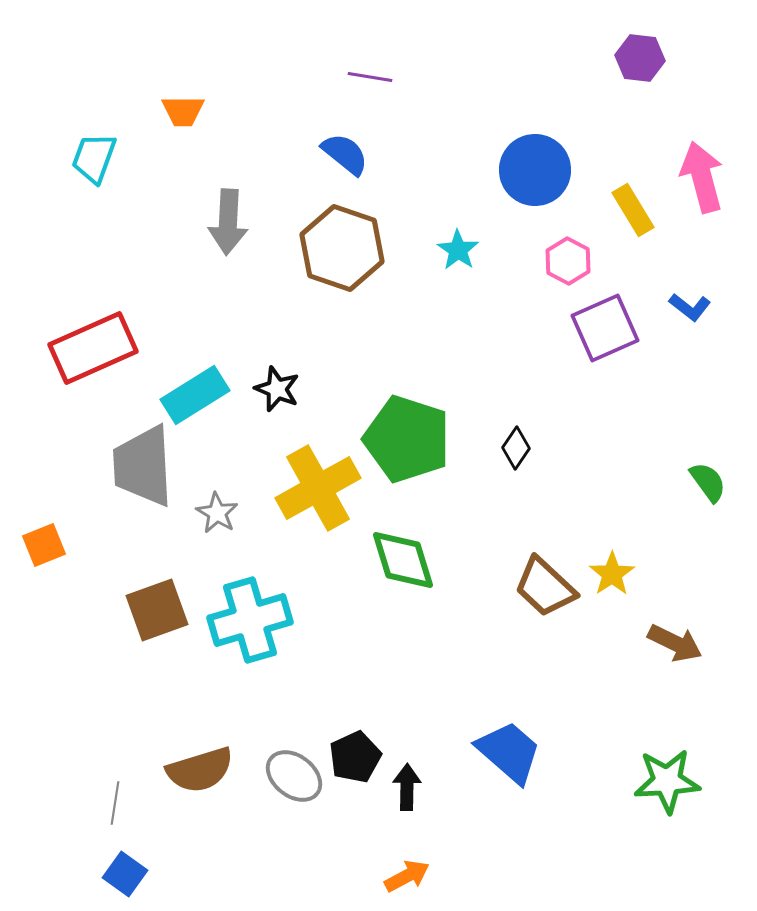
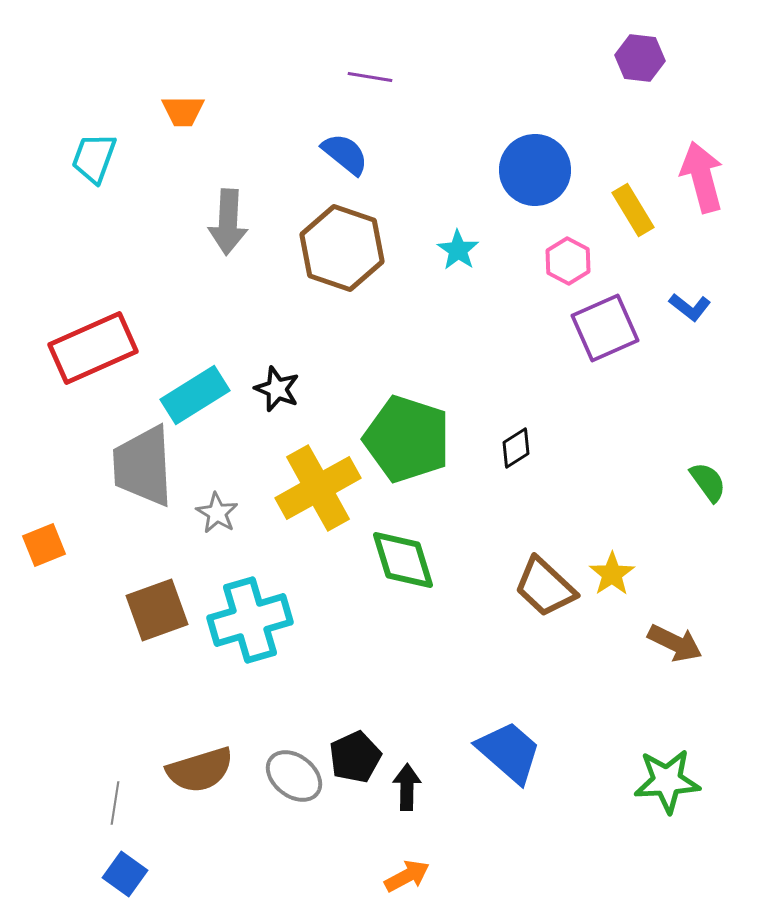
black diamond: rotated 24 degrees clockwise
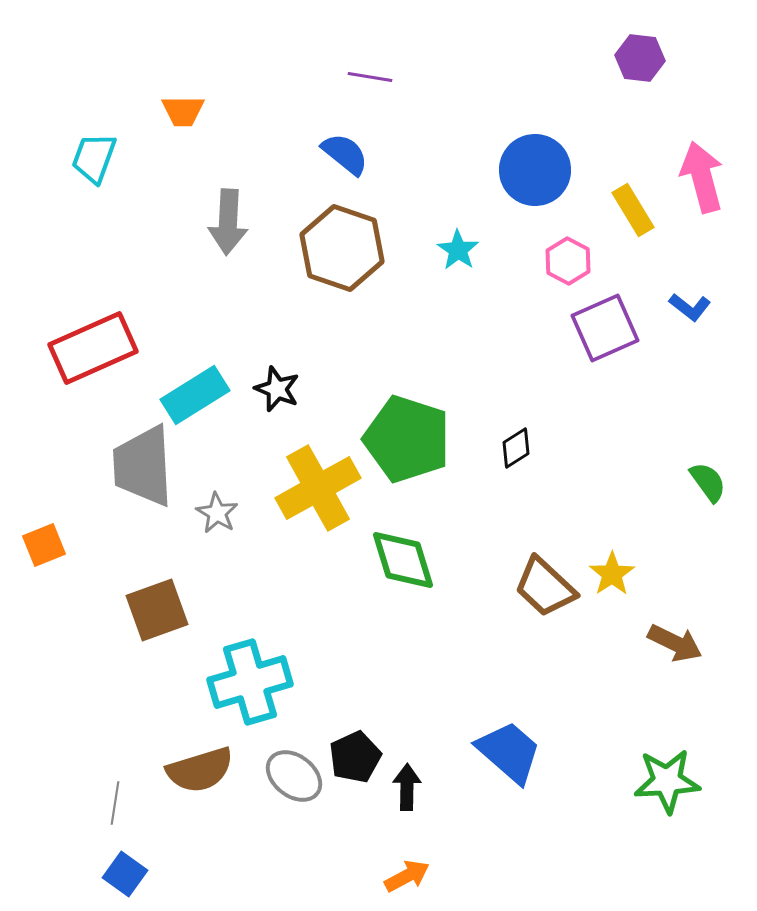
cyan cross: moved 62 px down
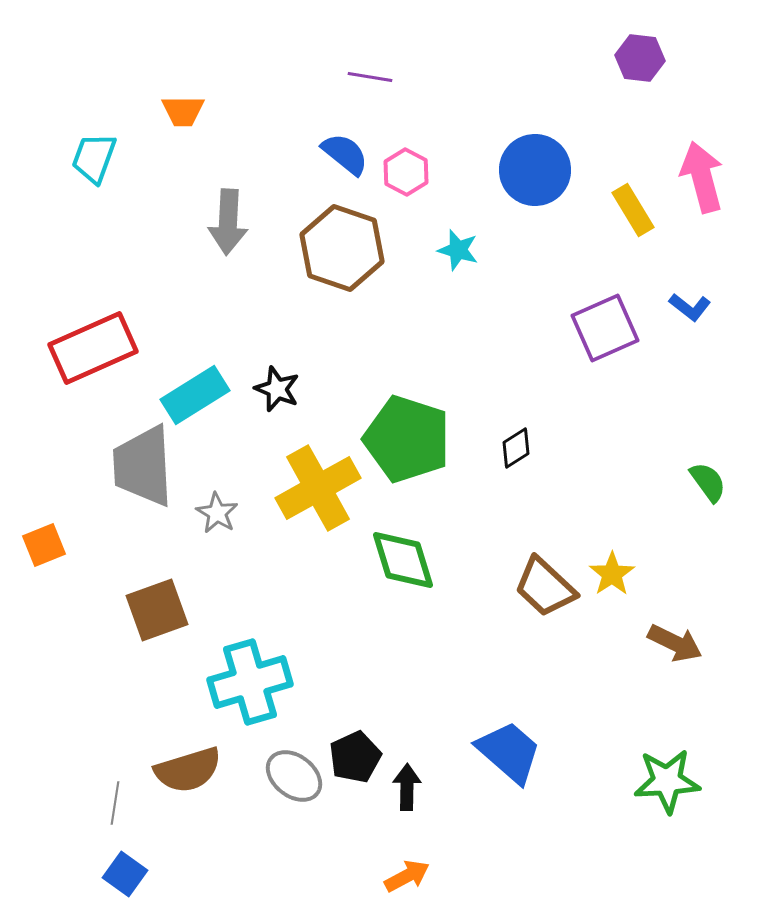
cyan star: rotated 18 degrees counterclockwise
pink hexagon: moved 162 px left, 89 px up
brown semicircle: moved 12 px left
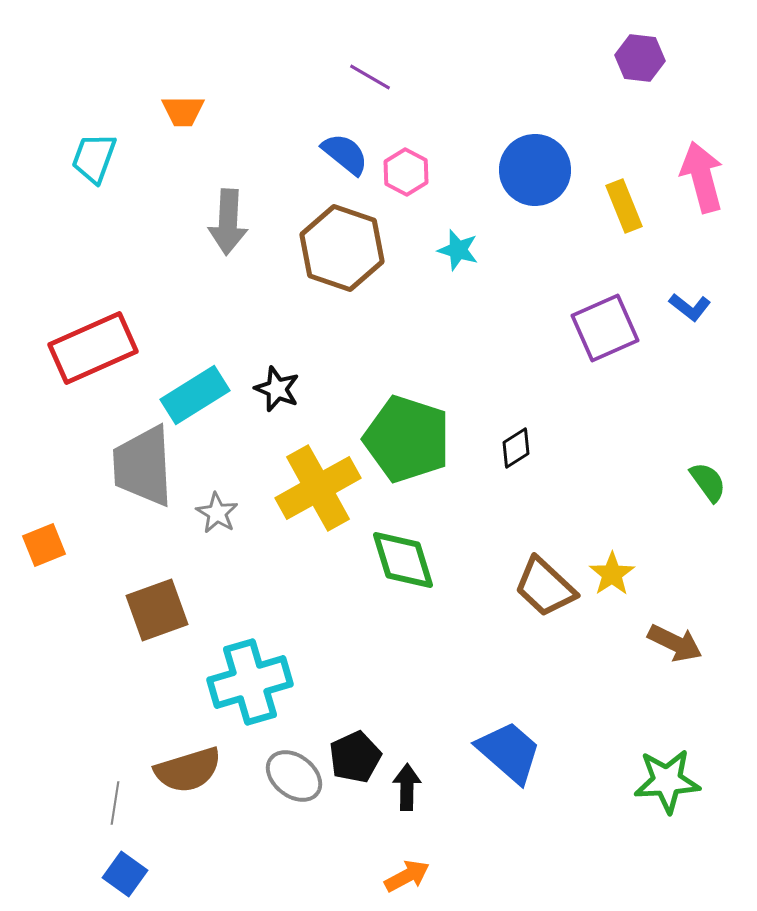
purple line: rotated 21 degrees clockwise
yellow rectangle: moved 9 px left, 4 px up; rotated 9 degrees clockwise
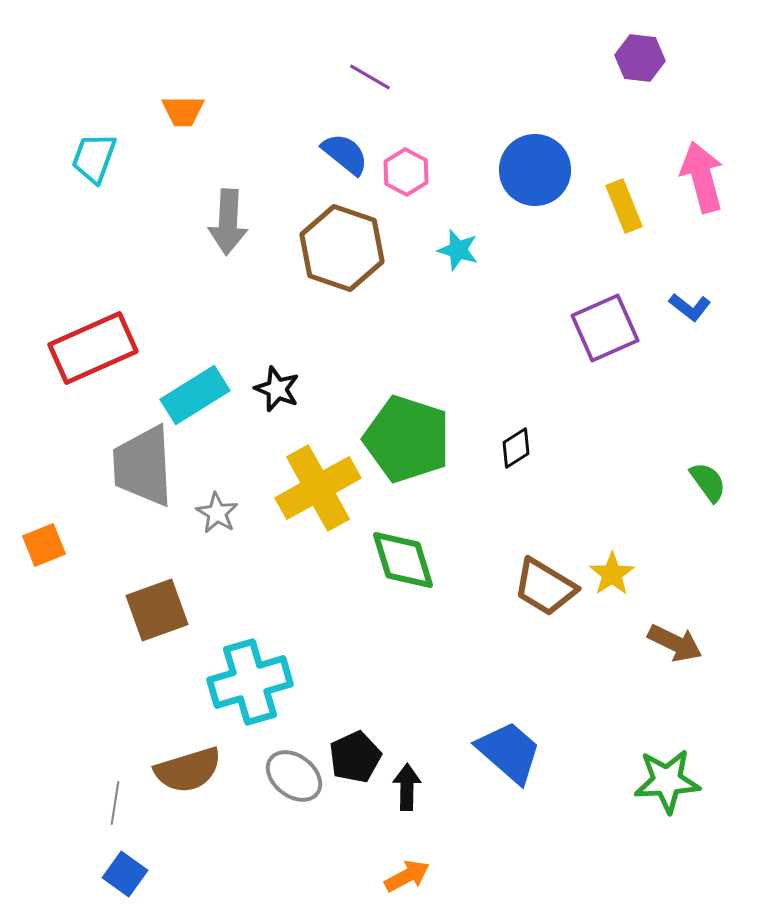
brown trapezoid: rotated 12 degrees counterclockwise
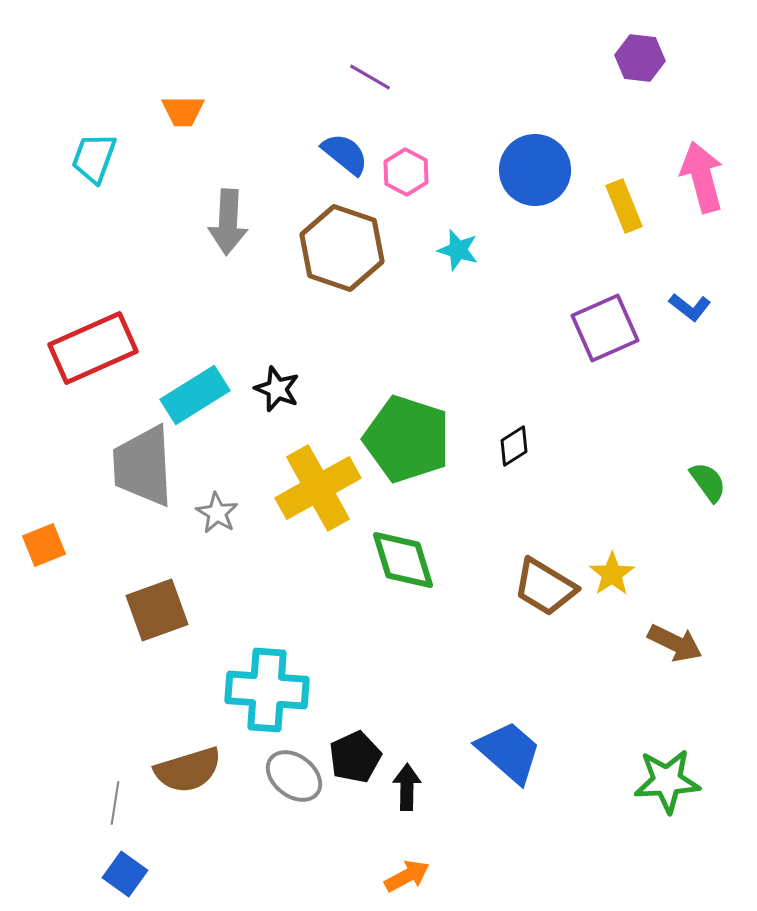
black diamond: moved 2 px left, 2 px up
cyan cross: moved 17 px right, 8 px down; rotated 20 degrees clockwise
